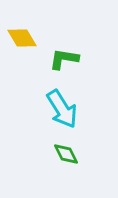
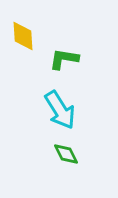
yellow diamond: moved 1 px right, 2 px up; rotated 28 degrees clockwise
cyan arrow: moved 2 px left, 1 px down
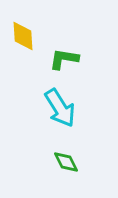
cyan arrow: moved 2 px up
green diamond: moved 8 px down
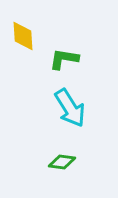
cyan arrow: moved 10 px right
green diamond: moved 4 px left; rotated 56 degrees counterclockwise
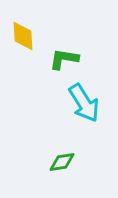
cyan arrow: moved 14 px right, 5 px up
green diamond: rotated 16 degrees counterclockwise
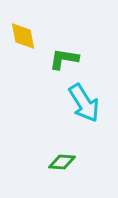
yellow diamond: rotated 8 degrees counterclockwise
green diamond: rotated 12 degrees clockwise
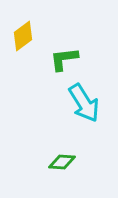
yellow diamond: rotated 64 degrees clockwise
green L-shape: rotated 16 degrees counterclockwise
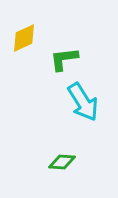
yellow diamond: moved 1 px right, 2 px down; rotated 12 degrees clockwise
cyan arrow: moved 1 px left, 1 px up
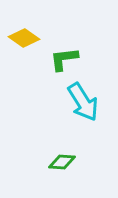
yellow diamond: rotated 60 degrees clockwise
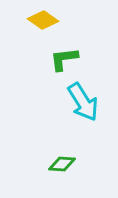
yellow diamond: moved 19 px right, 18 px up
green diamond: moved 2 px down
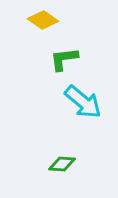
cyan arrow: rotated 18 degrees counterclockwise
